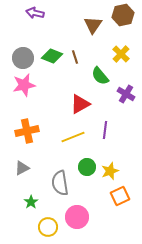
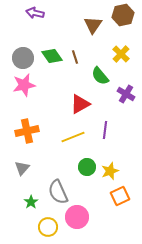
green diamond: rotated 35 degrees clockwise
gray triangle: rotated 21 degrees counterclockwise
gray semicircle: moved 2 px left, 9 px down; rotated 15 degrees counterclockwise
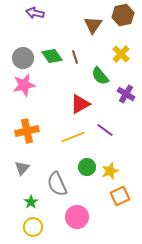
purple line: rotated 60 degrees counterclockwise
gray semicircle: moved 1 px left, 8 px up
yellow circle: moved 15 px left
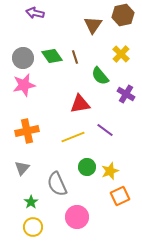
red triangle: rotated 20 degrees clockwise
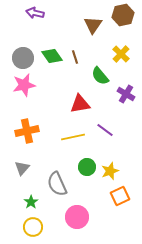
yellow line: rotated 10 degrees clockwise
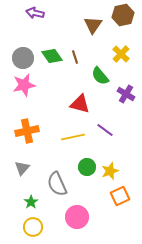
red triangle: rotated 25 degrees clockwise
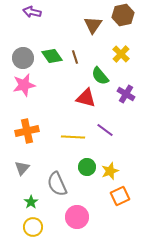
purple arrow: moved 3 px left, 1 px up
red triangle: moved 6 px right, 6 px up
yellow line: rotated 15 degrees clockwise
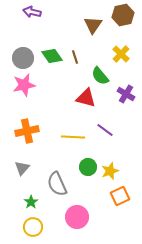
green circle: moved 1 px right
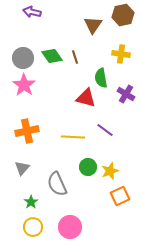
yellow cross: rotated 36 degrees counterclockwise
green semicircle: moved 1 px right, 2 px down; rotated 30 degrees clockwise
pink star: rotated 25 degrees counterclockwise
pink circle: moved 7 px left, 10 px down
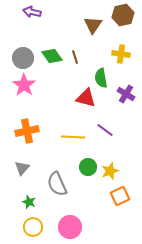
green star: moved 2 px left; rotated 16 degrees counterclockwise
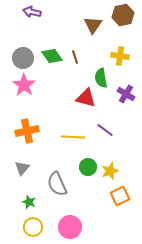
yellow cross: moved 1 px left, 2 px down
